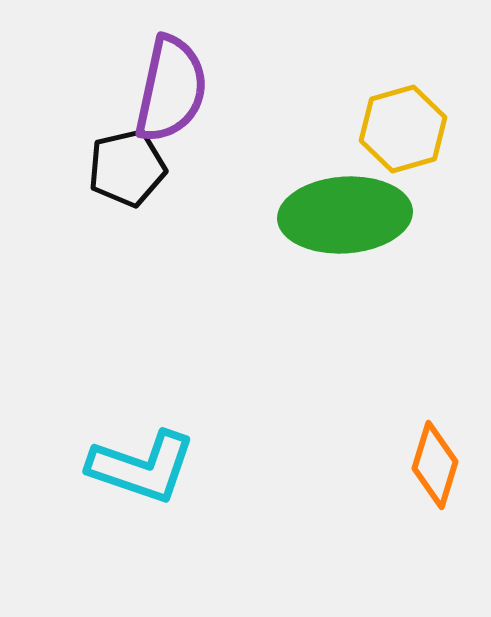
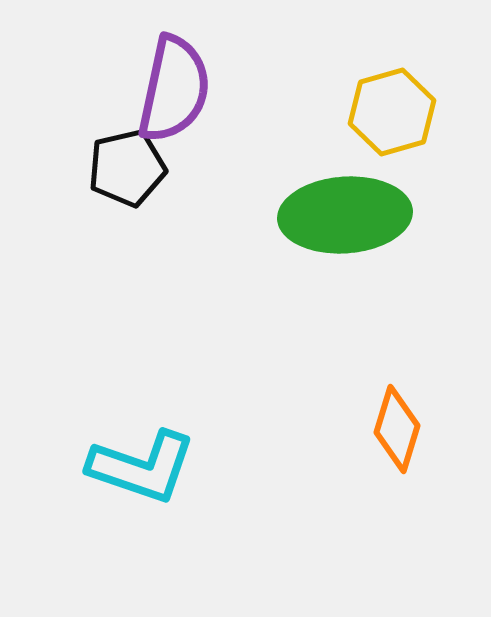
purple semicircle: moved 3 px right
yellow hexagon: moved 11 px left, 17 px up
orange diamond: moved 38 px left, 36 px up
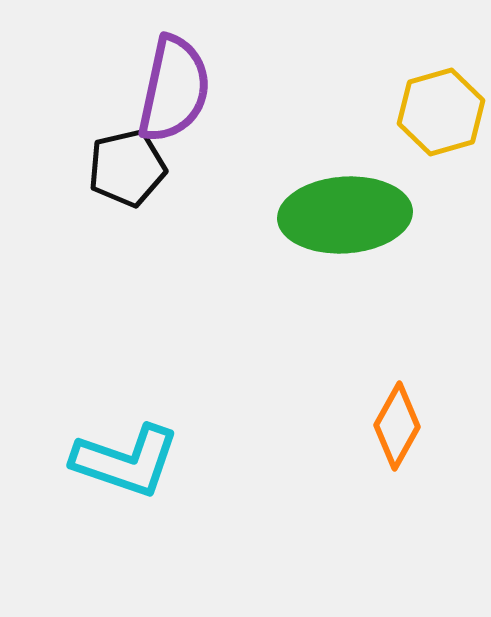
yellow hexagon: moved 49 px right
orange diamond: moved 3 px up; rotated 12 degrees clockwise
cyan L-shape: moved 16 px left, 6 px up
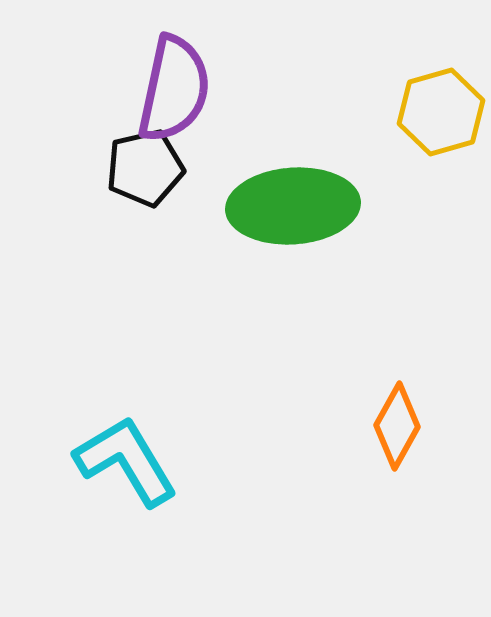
black pentagon: moved 18 px right
green ellipse: moved 52 px left, 9 px up
cyan L-shape: rotated 140 degrees counterclockwise
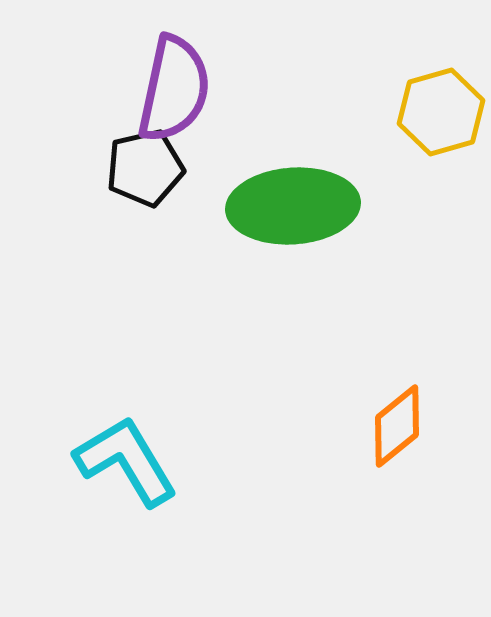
orange diamond: rotated 22 degrees clockwise
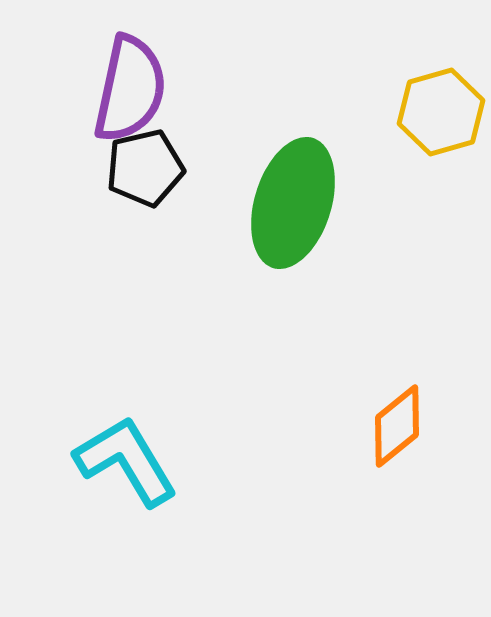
purple semicircle: moved 44 px left
green ellipse: moved 3 px up; rotated 69 degrees counterclockwise
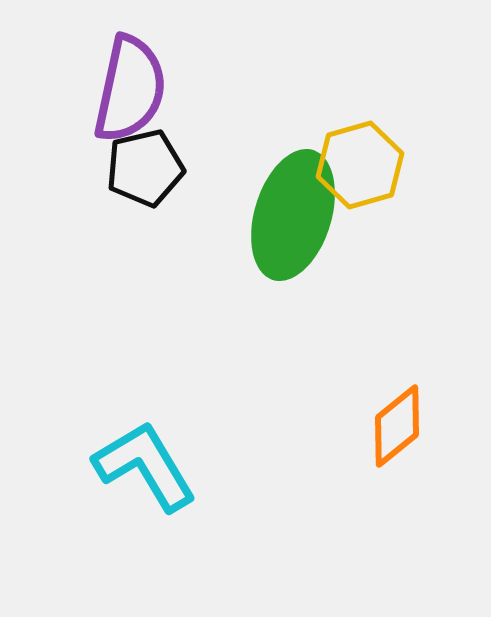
yellow hexagon: moved 81 px left, 53 px down
green ellipse: moved 12 px down
cyan L-shape: moved 19 px right, 5 px down
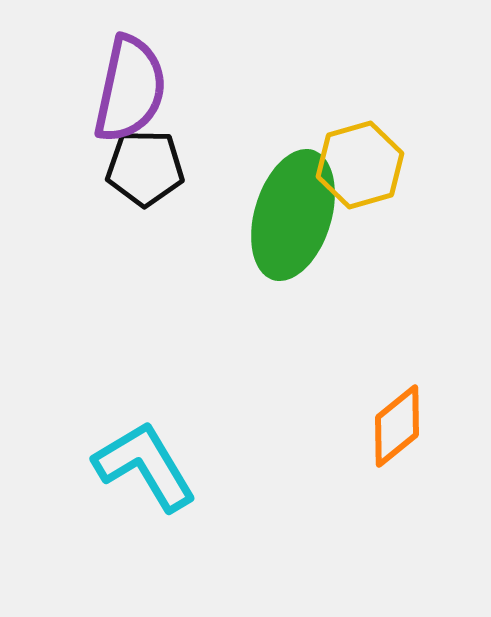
black pentagon: rotated 14 degrees clockwise
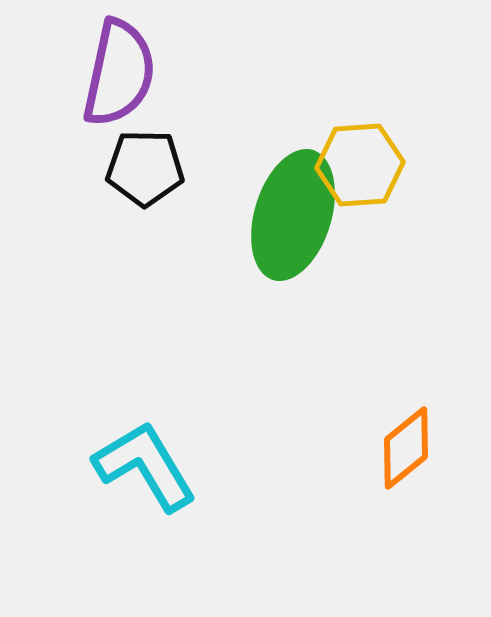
purple semicircle: moved 11 px left, 16 px up
yellow hexagon: rotated 12 degrees clockwise
orange diamond: moved 9 px right, 22 px down
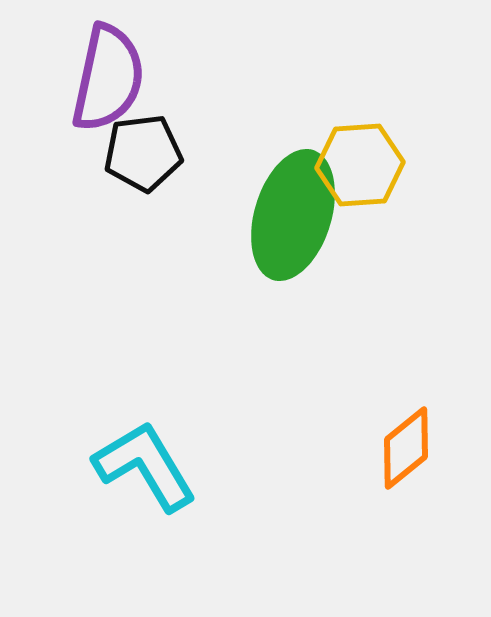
purple semicircle: moved 11 px left, 5 px down
black pentagon: moved 2 px left, 15 px up; rotated 8 degrees counterclockwise
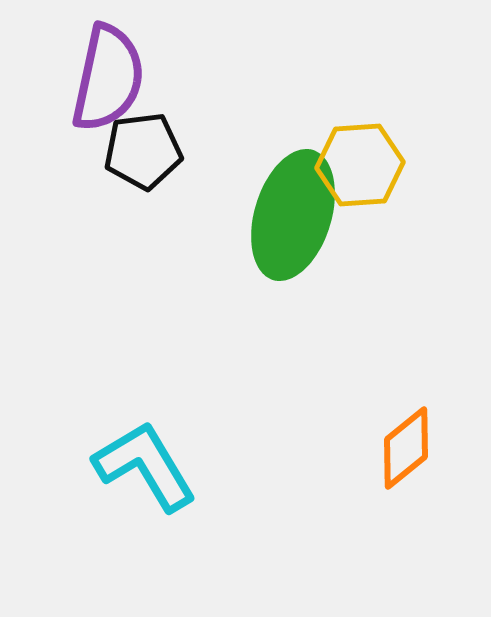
black pentagon: moved 2 px up
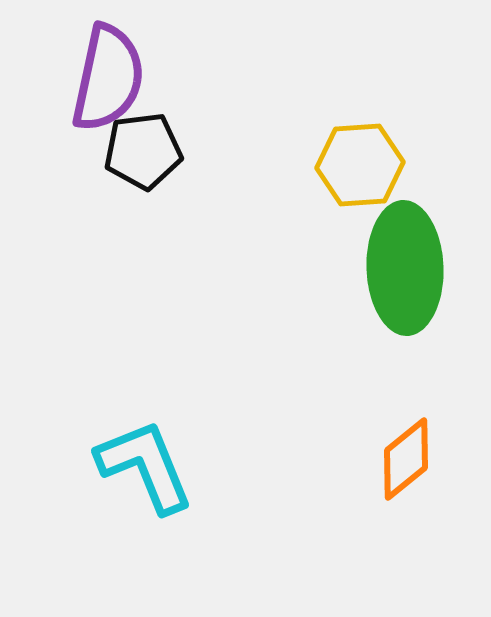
green ellipse: moved 112 px right, 53 px down; rotated 19 degrees counterclockwise
orange diamond: moved 11 px down
cyan L-shape: rotated 9 degrees clockwise
